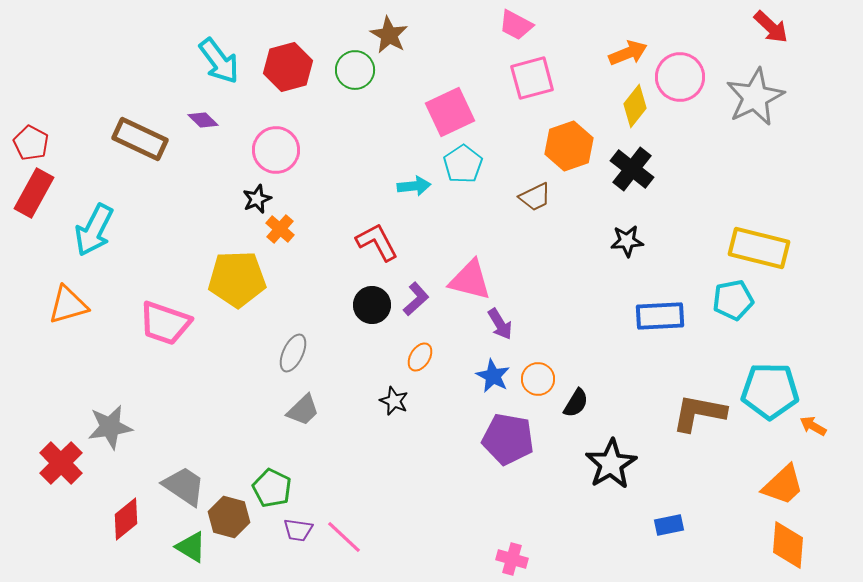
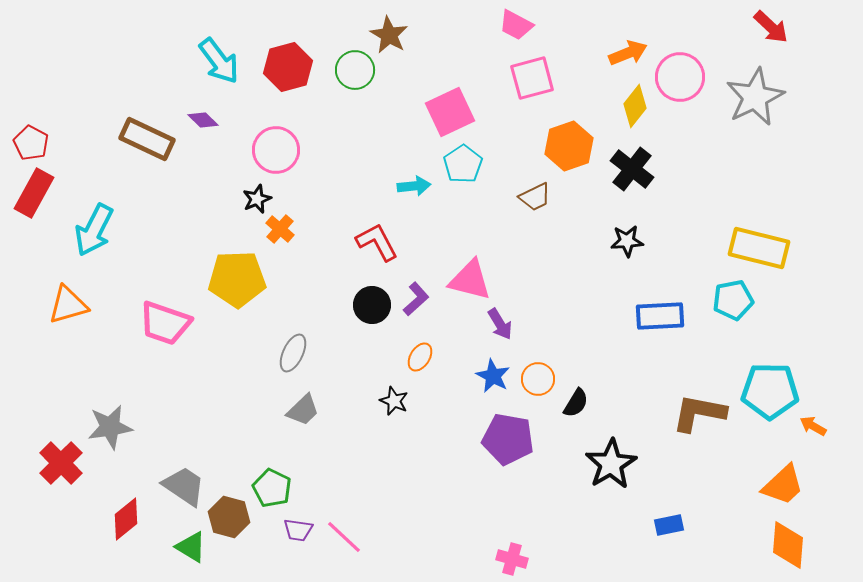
brown rectangle at (140, 139): moved 7 px right
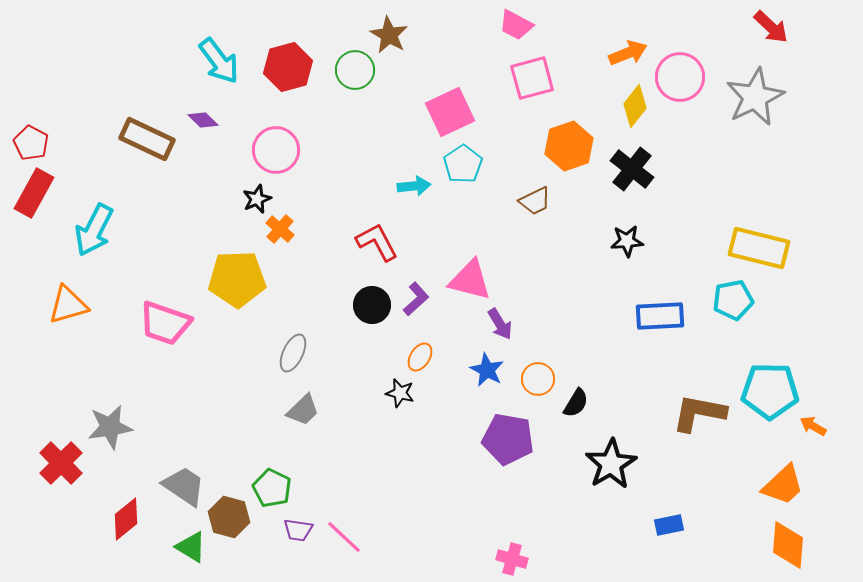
brown trapezoid at (535, 197): moved 4 px down
blue star at (493, 376): moved 6 px left, 6 px up
black star at (394, 401): moved 6 px right, 8 px up; rotated 8 degrees counterclockwise
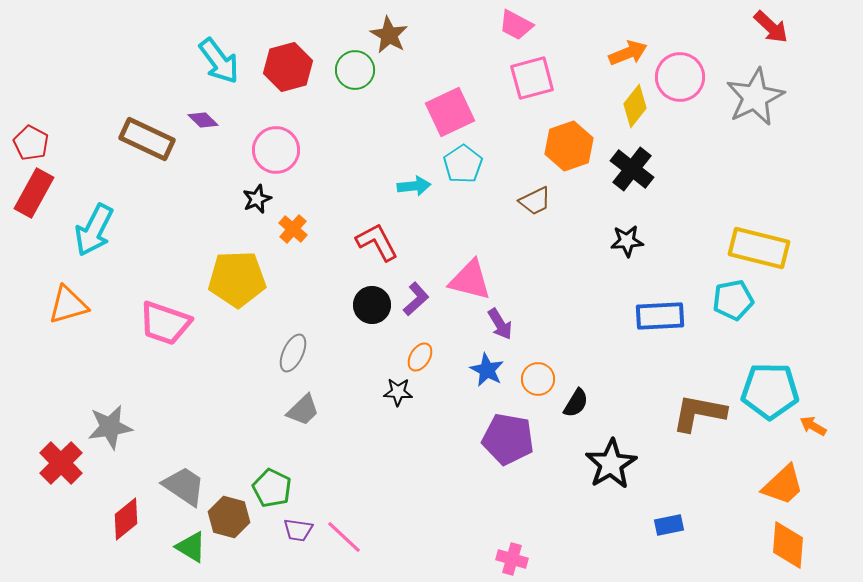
orange cross at (280, 229): moved 13 px right
black star at (400, 393): moved 2 px left, 1 px up; rotated 12 degrees counterclockwise
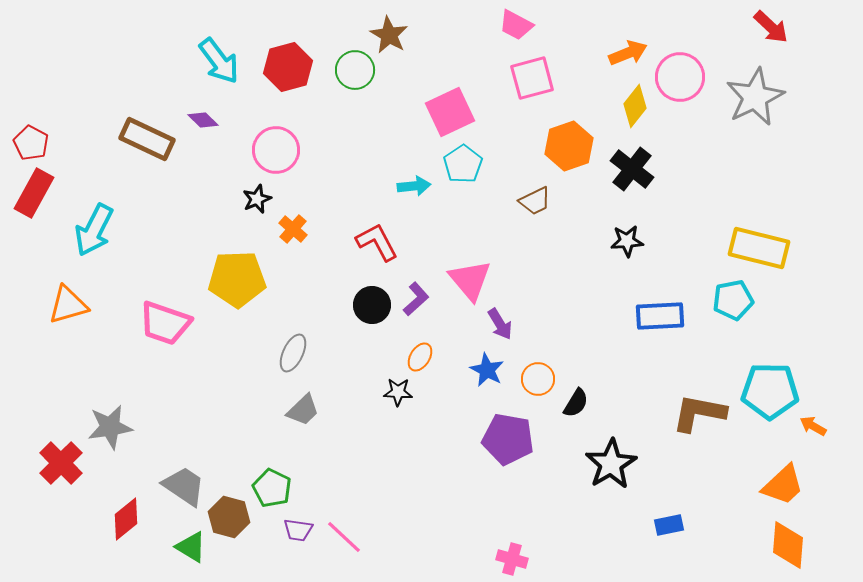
pink triangle at (470, 280): rotated 36 degrees clockwise
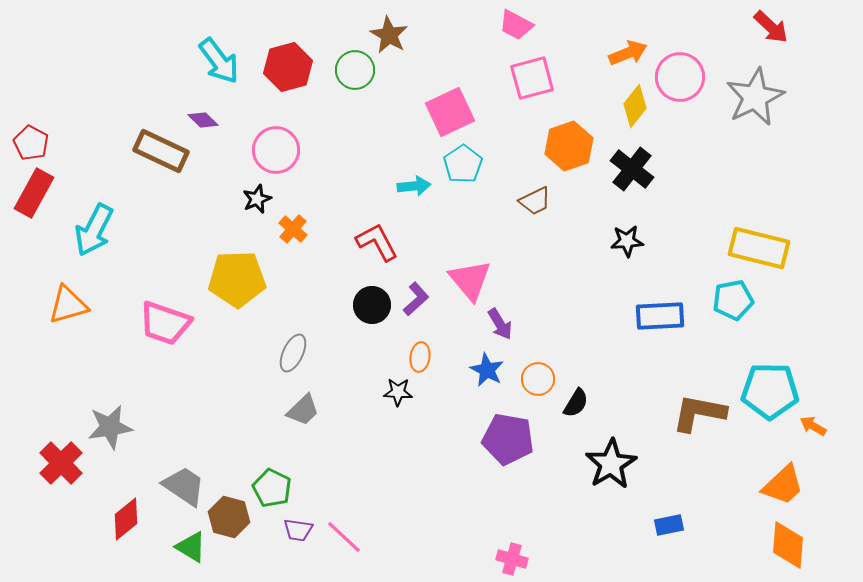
brown rectangle at (147, 139): moved 14 px right, 12 px down
orange ellipse at (420, 357): rotated 24 degrees counterclockwise
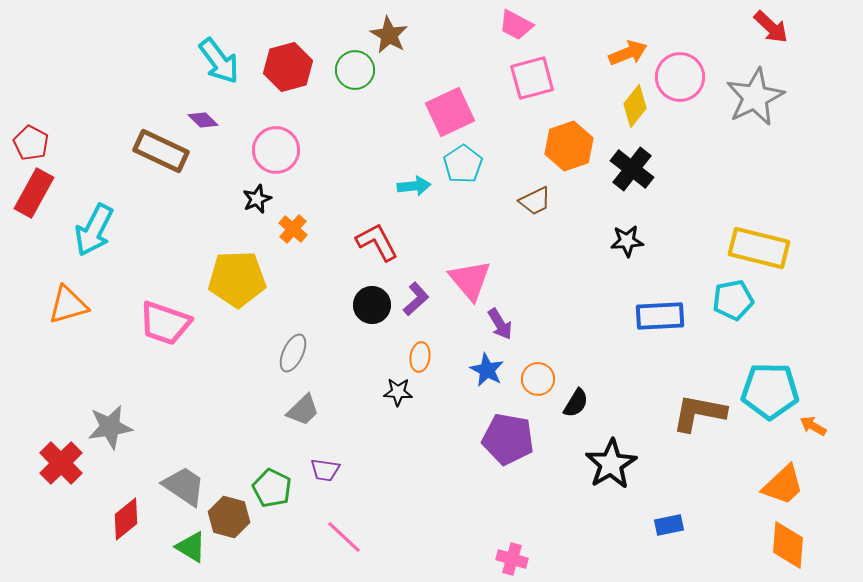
purple trapezoid at (298, 530): moved 27 px right, 60 px up
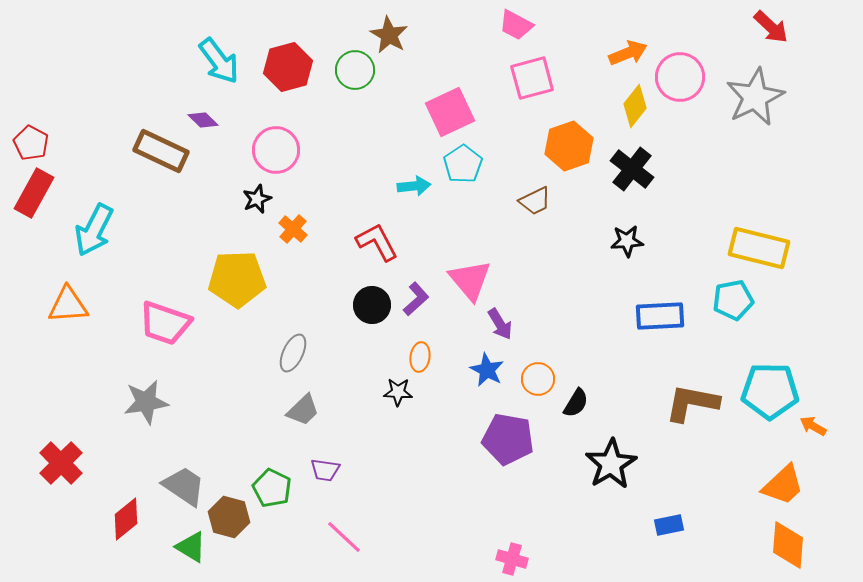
orange triangle at (68, 305): rotated 12 degrees clockwise
brown L-shape at (699, 413): moved 7 px left, 10 px up
gray star at (110, 427): moved 36 px right, 25 px up
